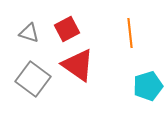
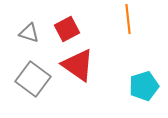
orange line: moved 2 px left, 14 px up
cyan pentagon: moved 4 px left
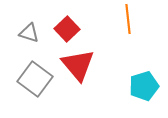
red square: rotated 15 degrees counterclockwise
red triangle: rotated 15 degrees clockwise
gray square: moved 2 px right
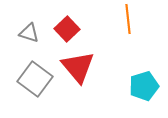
red triangle: moved 2 px down
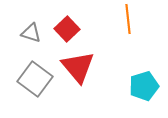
gray triangle: moved 2 px right
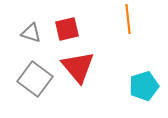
red square: rotated 30 degrees clockwise
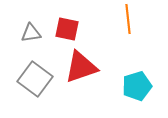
red square: rotated 25 degrees clockwise
gray triangle: rotated 25 degrees counterclockwise
red triangle: moved 3 px right; rotated 51 degrees clockwise
cyan pentagon: moved 7 px left
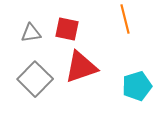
orange line: moved 3 px left; rotated 8 degrees counterclockwise
gray square: rotated 8 degrees clockwise
